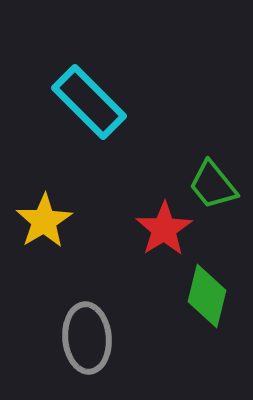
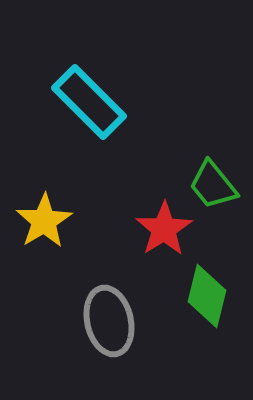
gray ellipse: moved 22 px right, 17 px up; rotated 8 degrees counterclockwise
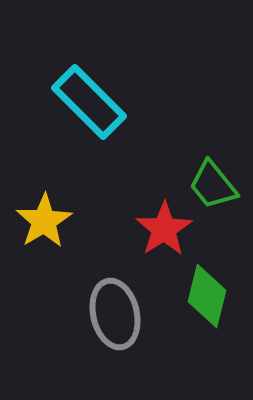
gray ellipse: moved 6 px right, 7 px up
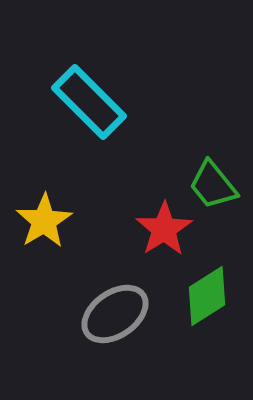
green diamond: rotated 44 degrees clockwise
gray ellipse: rotated 68 degrees clockwise
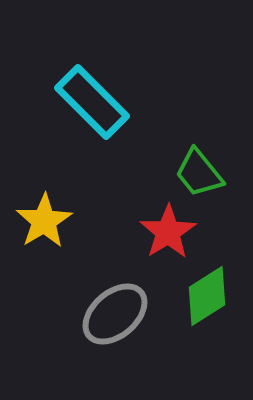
cyan rectangle: moved 3 px right
green trapezoid: moved 14 px left, 12 px up
red star: moved 4 px right, 3 px down
gray ellipse: rotated 6 degrees counterclockwise
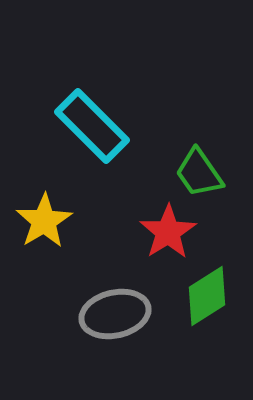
cyan rectangle: moved 24 px down
green trapezoid: rotated 4 degrees clockwise
gray ellipse: rotated 28 degrees clockwise
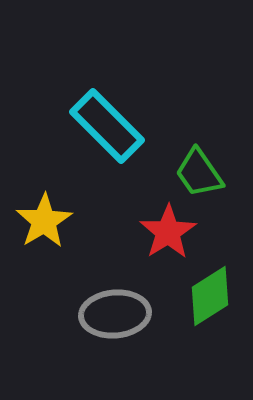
cyan rectangle: moved 15 px right
green diamond: moved 3 px right
gray ellipse: rotated 8 degrees clockwise
